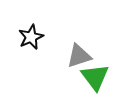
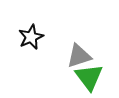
green triangle: moved 6 px left
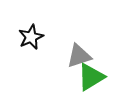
green triangle: moved 2 px right; rotated 36 degrees clockwise
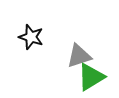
black star: rotated 30 degrees counterclockwise
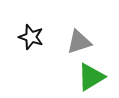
gray triangle: moved 14 px up
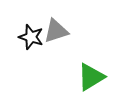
gray triangle: moved 23 px left, 11 px up
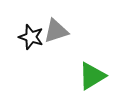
green triangle: moved 1 px right, 1 px up
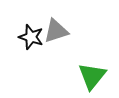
green triangle: rotated 20 degrees counterclockwise
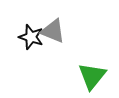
gray triangle: moved 3 px left; rotated 40 degrees clockwise
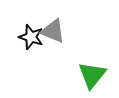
green triangle: moved 1 px up
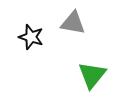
gray triangle: moved 20 px right, 8 px up; rotated 12 degrees counterclockwise
